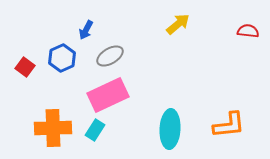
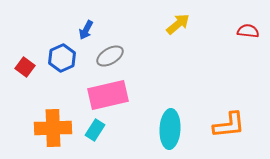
pink rectangle: rotated 12 degrees clockwise
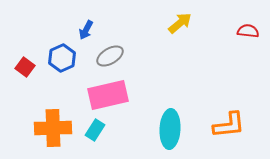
yellow arrow: moved 2 px right, 1 px up
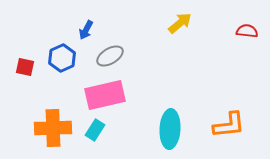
red semicircle: moved 1 px left
red square: rotated 24 degrees counterclockwise
pink rectangle: moved 3 px left
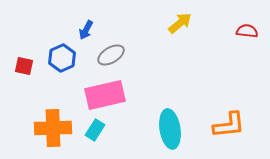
gray ellipse: moved 1 px right, 1 px up
red square: moved 1 px left, 1 px up
cyan ellipse: rotated 12 degrees counterclockwise
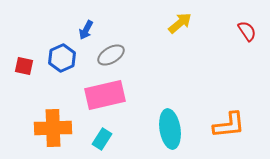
red semicircle: rotated 50 degrees clockwise
cyan rectangle: moved 7 px right, 9 px down
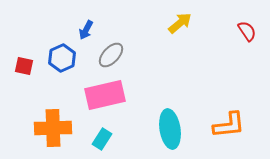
gray ellipse: rotated 16 degrees counterclockwise
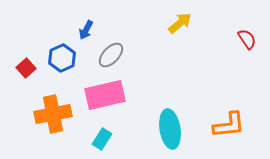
red semicircle: moved 8 px down
red square: moved 2 px right, 2 px down; rotated 36 degrees clockwise
orange cross: moved 14 px up; rotated 9 degrees counterclockwise
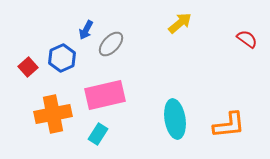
red semicircle: rotated 20 degrees counterclockwise
gray ellipse: moved 11 px up
red square: moved 2 px right, 1 px up
cyan ellipse: moved 5 px right, 10 px up
cyan rectangle: moved 4 px left, 5 px up
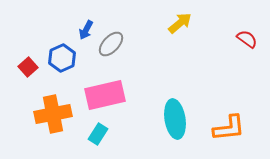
orange L-shape: moved 3 px down
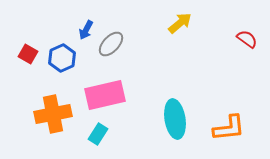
red square: moved 13 px up; rotated 18 degrees counterclockwise
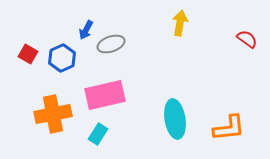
yellow arrow: rotated 40 degrees counterclockwise
gray ellipse: rotated 28 degrees clockwise
